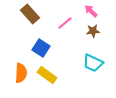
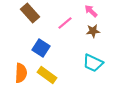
brown rectangle: moved 1 px up
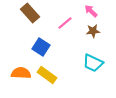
blue square: moved 1 px up
orange semicircle: rotated 90 degrees counterclockwise
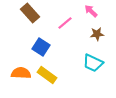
brown star: moved 4 px right, 3 px down
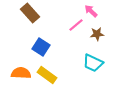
pink line: moved 11 px right, 2 px down
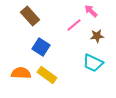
brown rectangle: moved 3 px down
pink line: moved 2 px left
brown star: moved 2 px down
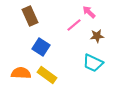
pink arrow: moved 2 px left, 1 px down
brown rectangle: rotated 18 degrees clockwise
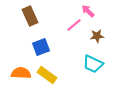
pink arrow: moved 1 px left, 1 px up
blue square: rotated 36 degrees clockwise
cyan trapezoid: moved 1 px down
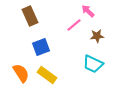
orange semicircle: rotated 54 degrees clockwise
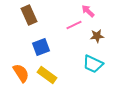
brown rectangle: moved 1 px left, 1 px up
pink line: rotated 14 degrees clockwise
